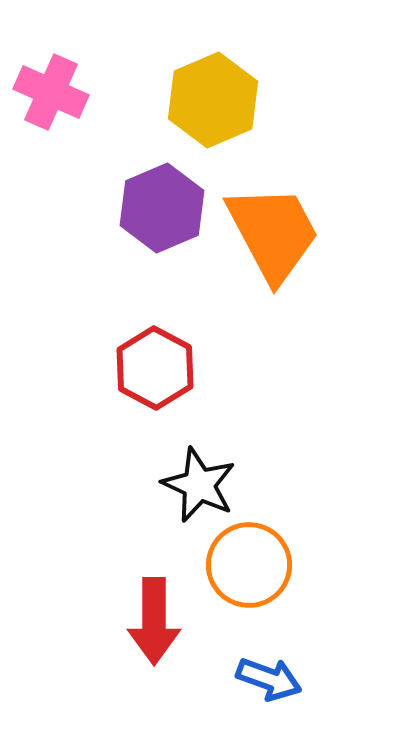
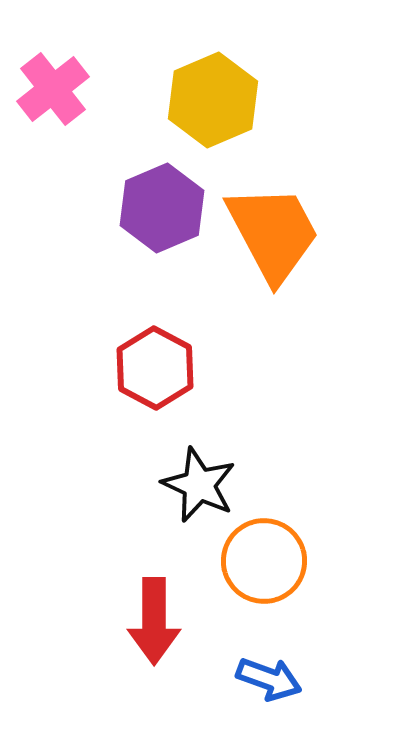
pink cross: moved 2 px right, 3 px up; rotated 28 degrees clockwise
orange circle: moved 15 px right, 4 px up
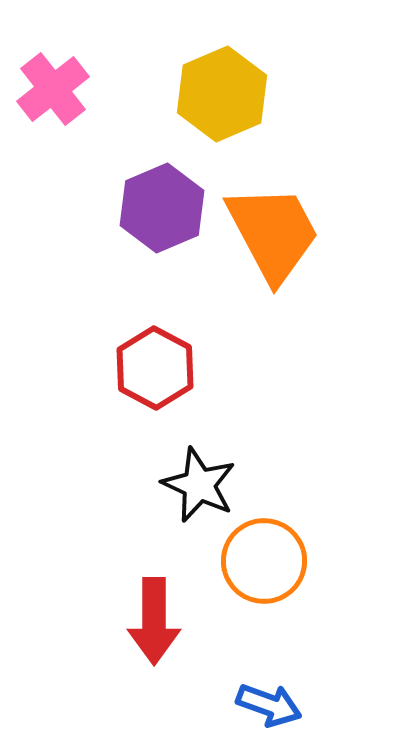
yellow hexagon: moved 9 px right, 6 px up
blue arrow: moved 26 px down
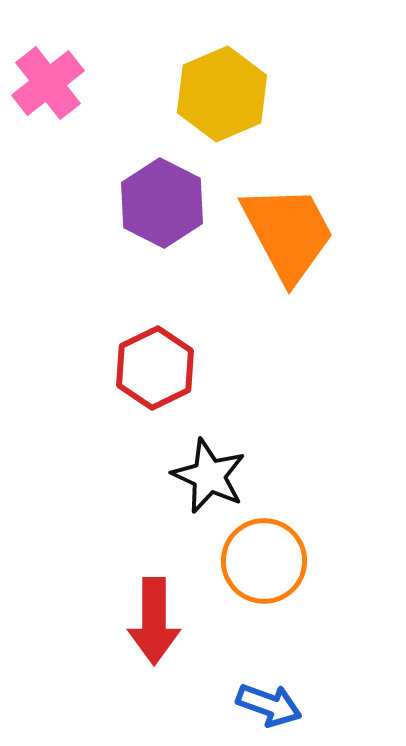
pink cross: moved 5 px left, 6 px up
purple hexagon: moved 5 px up; rotated 10 degrees counterclockwise
orange trapezoid: moved 15 px right
red hexagon: rotated 6 degrees clockwise
black star: moved 10 px right, 9 px up
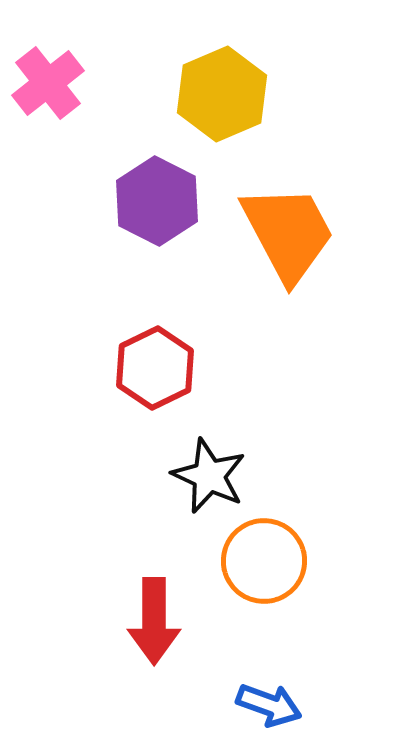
purple hexagon: moved 5 px left, 2 px up
